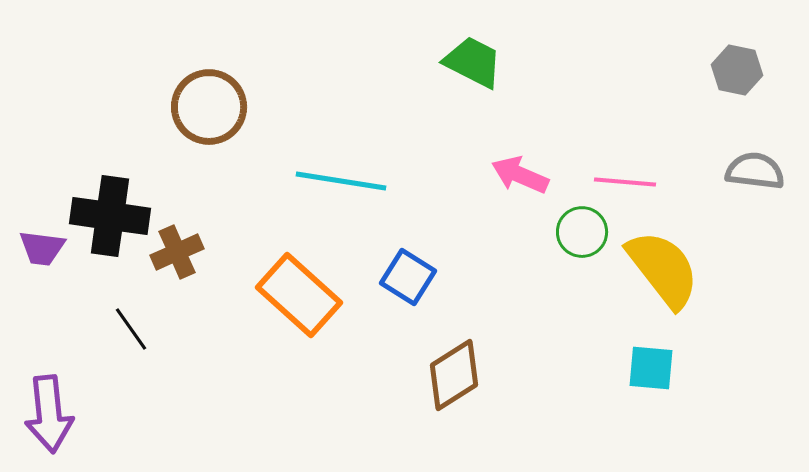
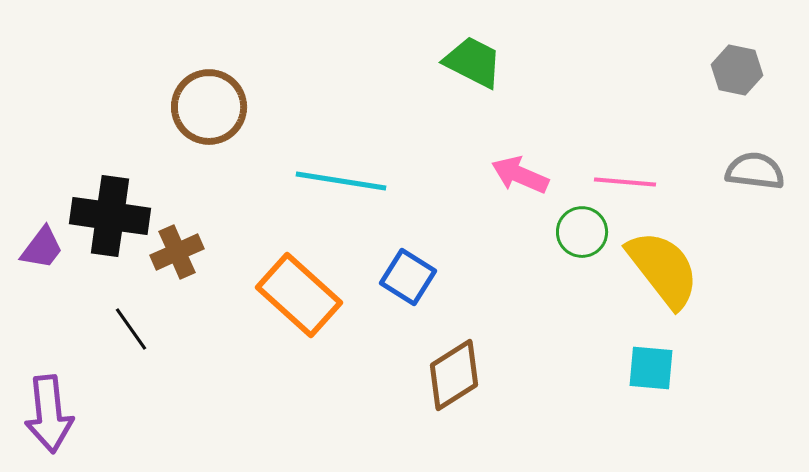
purple trapezoid: rotated 60 degrees counterclockwise
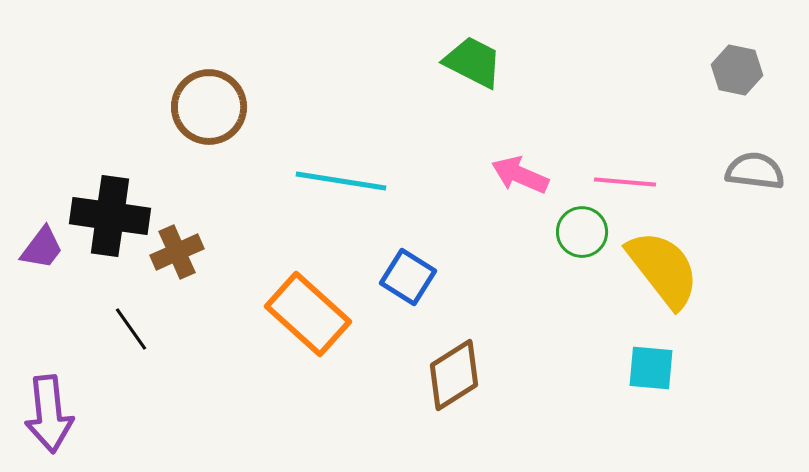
orange rectangle: moved 9 px right, 19 px down
